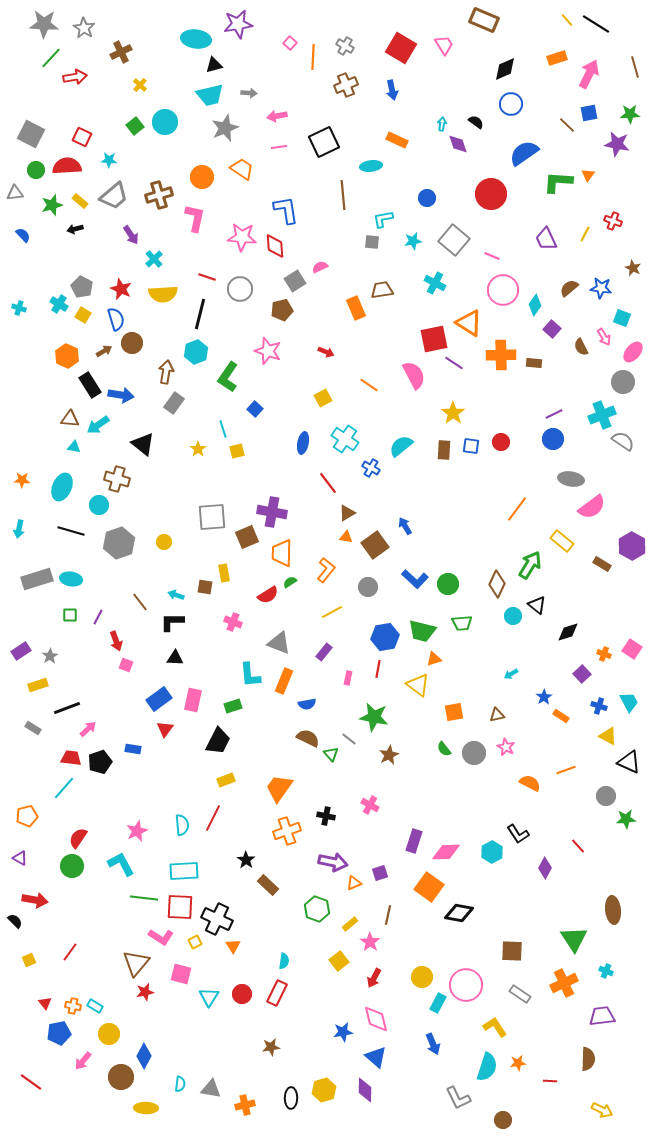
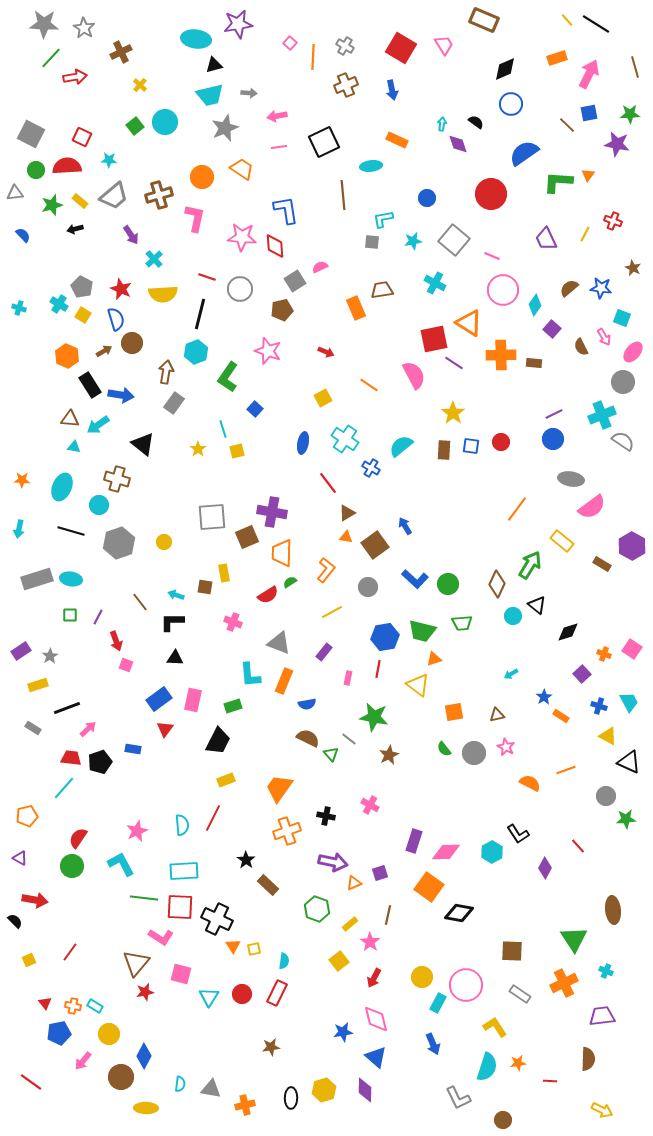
yellow square at (195, 942): moved 59 px right, 7 px down; rotated 16 degrees clockwise
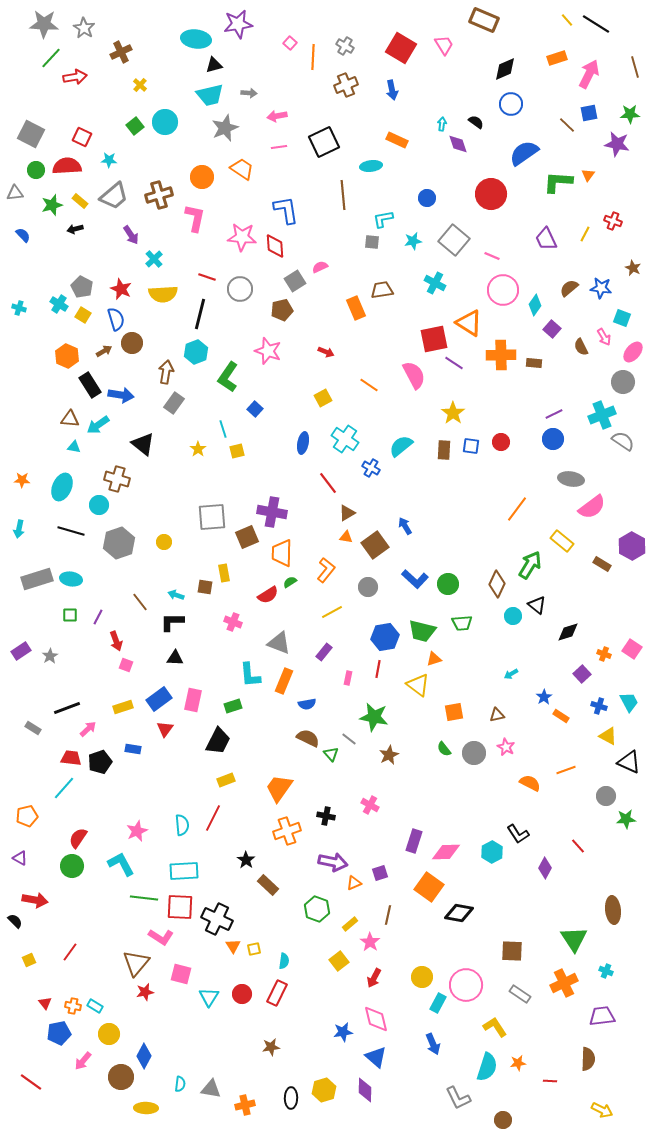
yellow rectangle at (38, 685): moved 85 px right, 22 px down
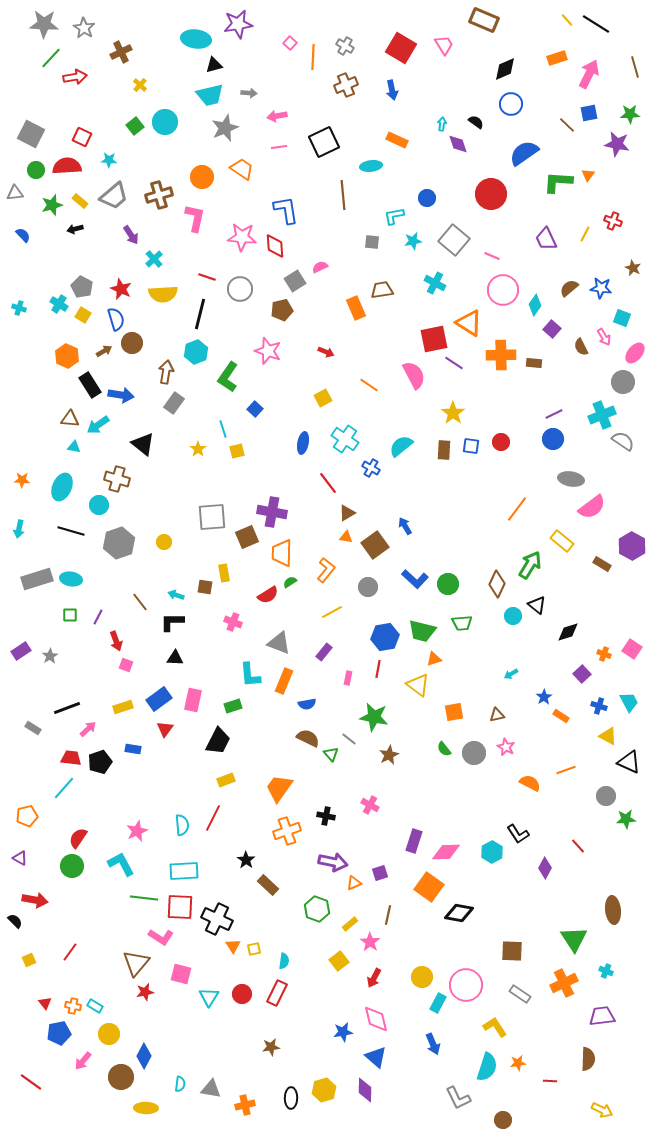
cyan L-shape at (383, 219): moved 11 px right, 3 px up
pink ellipse at (633, 352): moved 2 px right, 1 px down
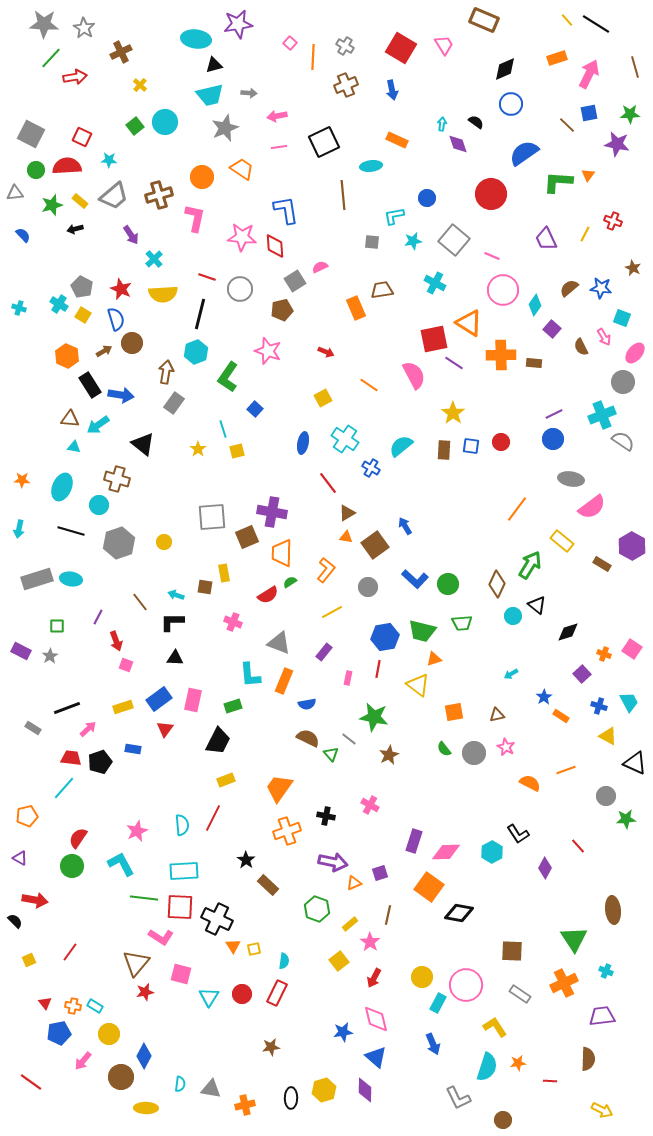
green square at (70, 615): moved 13 px left, 11 px down
purple rectangle at (21, 651): rotated 60 degrees clockwise
black triangle at (629, 762): moved 6 px right, 1 px down
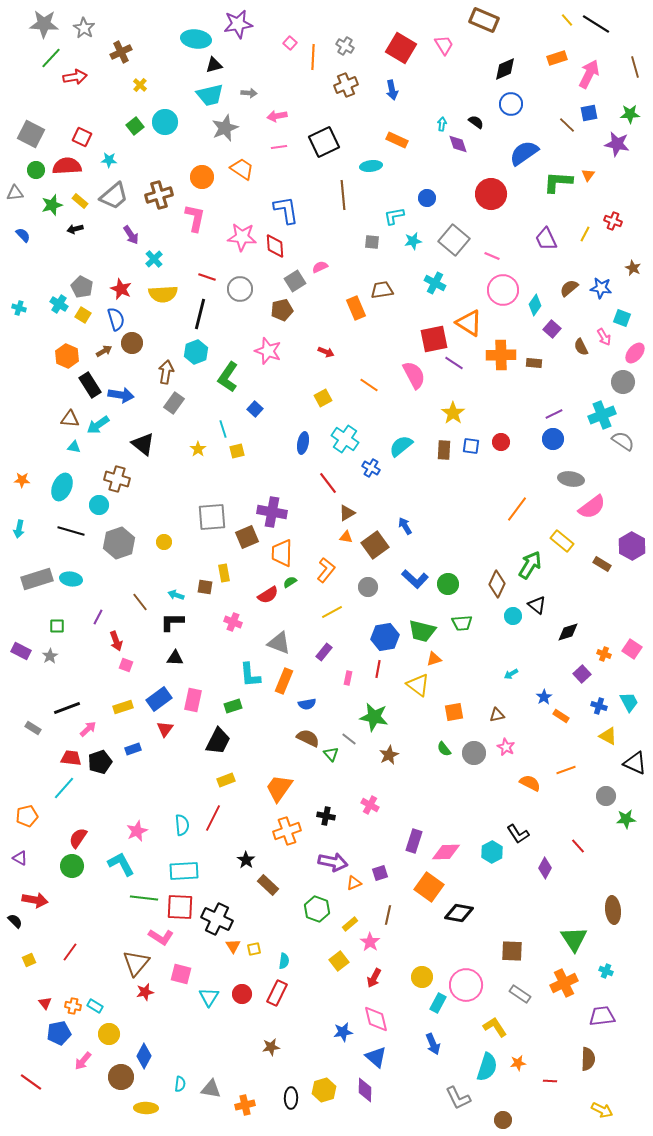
blue rectangle at (133, 749): rotated 28 degrees counterclockwise
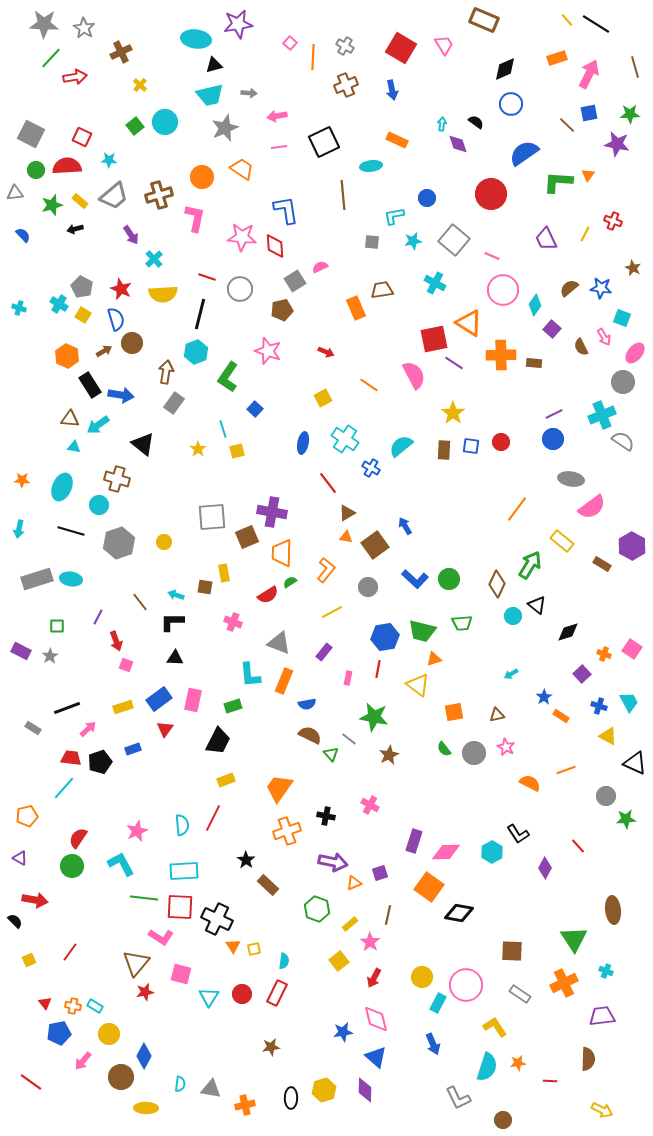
green circle at (448, 584): moved 1 px right, 5 px up
brown semicircle at (308, 738): moved 2 px right, 3 px up
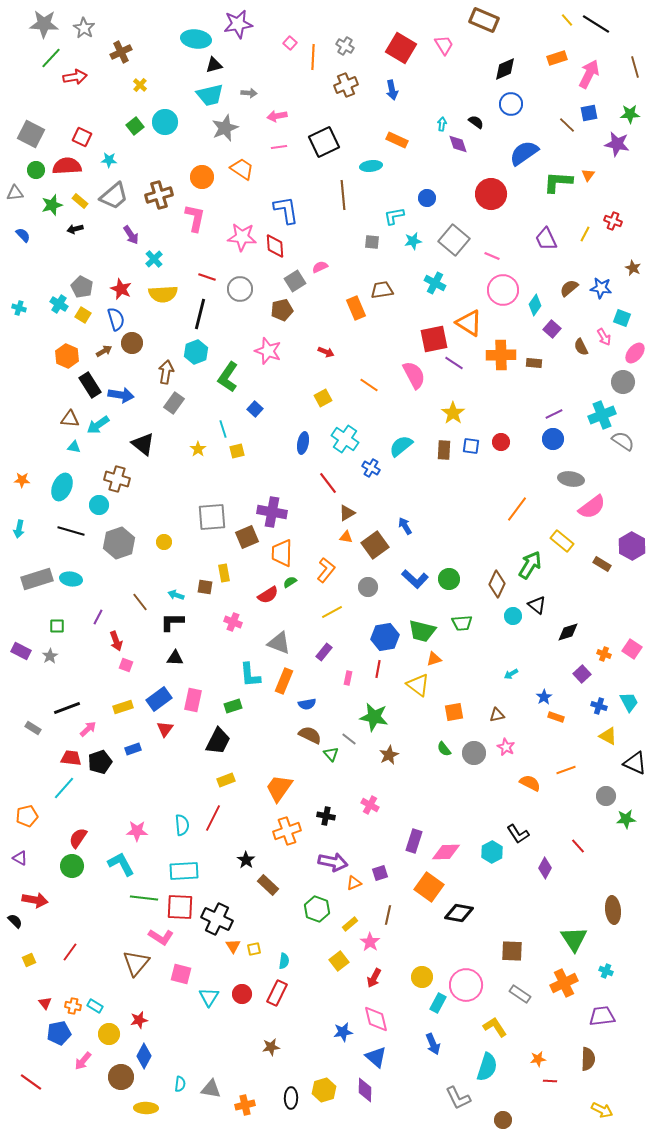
orange rectangle at (561, 716): moved 5 px left, 1 px down; rotated 14 degrees counterclockwise
pink star at (137, 831): rotated 25 degrees clockwise
red star at (145, 992): moved 6 px left, 28 px down
orange star at (518, 1063): moved 20 px right, 4 px up
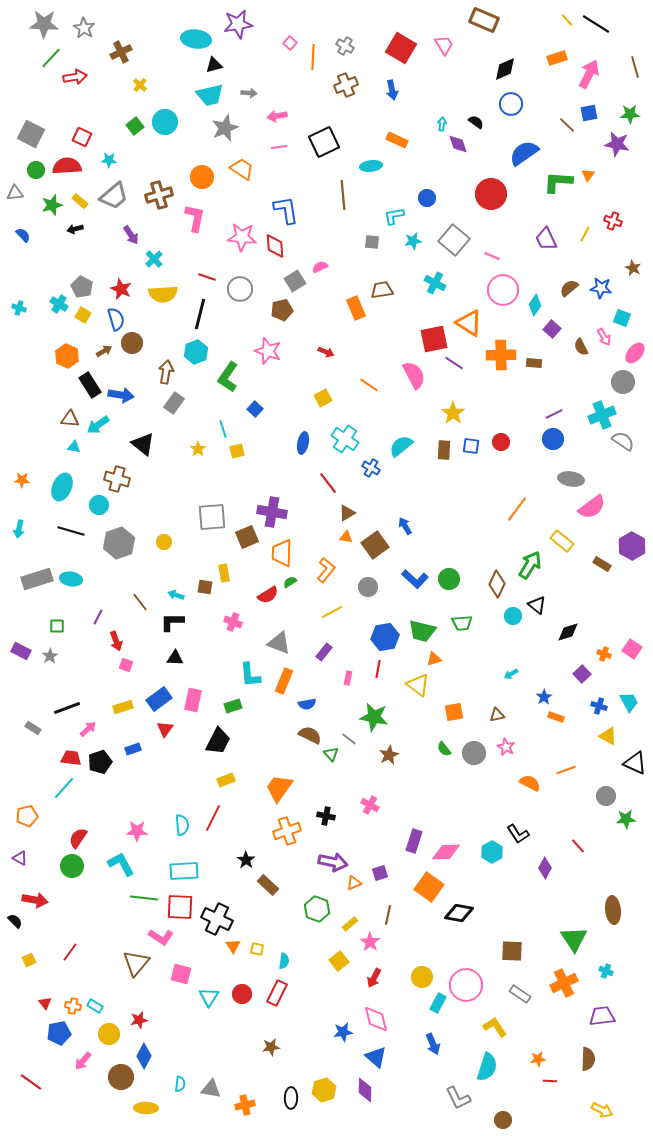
yellow square at (254, 949): moved 3 px right; rotated 24 degrees clockwise
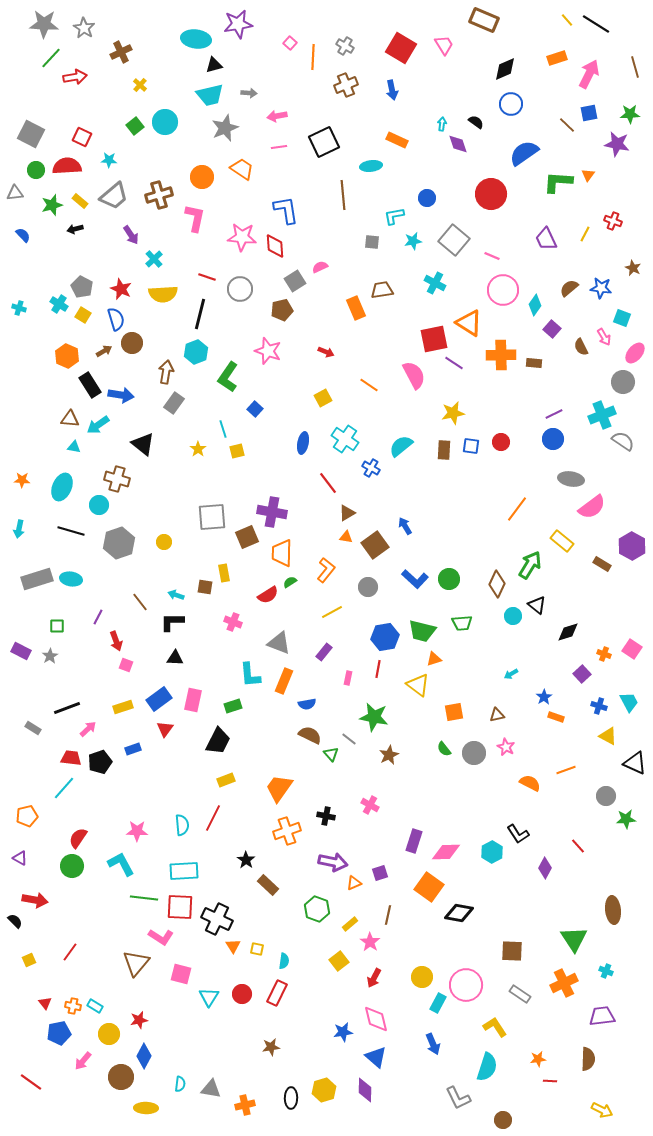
yellow star at (453, 413): rotated 25 degrees clockwise
